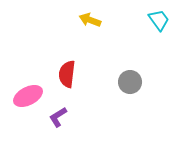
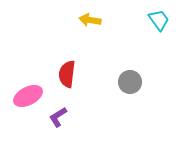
yellow arrow: rotated 10 degrees counterclockwise
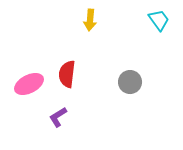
yellow arrow: rotated 95 degrees counterclockwise
pink ellipse: moved 1 px right, 12 px up
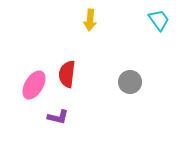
pink ellipse: moved 5 px right, 1 px down; rotated 32 degrees counterclockwise
purple L-shape: rotated 135 degrees counterclockwise
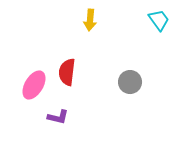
red semicircle: moved 2 px up
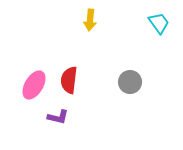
cyan trapezoid: moved 3 px down
red semicircle: moved 2 px right, 8 px down
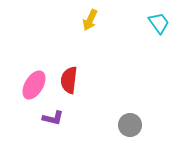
yellow arrow: rotated 20 degrees clockwise
gray circle: moved 43 px down
purple L-shape: moved 5 px left, 1 px down
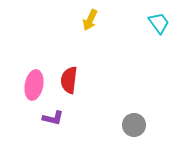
pink ellipse: rotated 20 degrees counterclockwise
gray circle: moved 4 px right
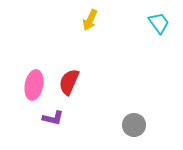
red semicircle: moved 2 px down; rotated 16 degrees clockwise
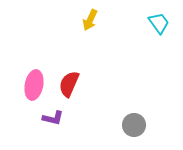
red semicircle: moved 2 px down
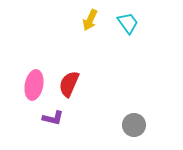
cyan trapezoid: moved 31 px left
